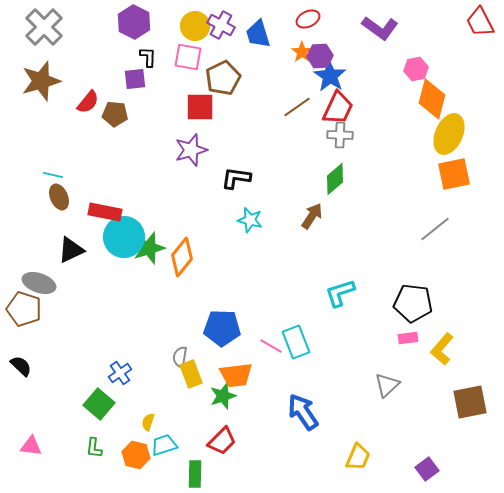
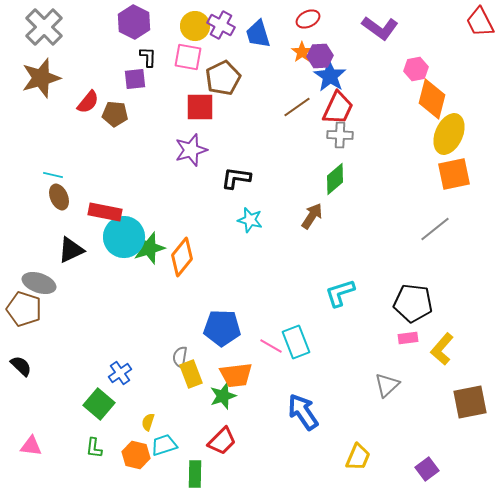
brown star at (41, 81): moved 3 px up
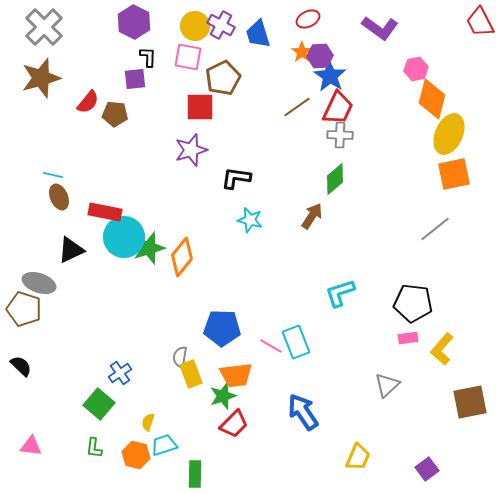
red trapezoid at (222, 441): moved 12 px right, 17 px up
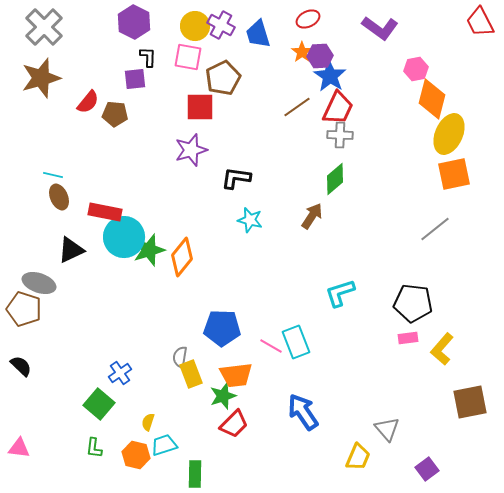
green star at (149, 248): moved 2 px down
gray triangle at (387, 385): moved 44 px down; rotated 28 degrees counterclockwise
pink triangle at (31, 446): moved 12 px left, 2 px down
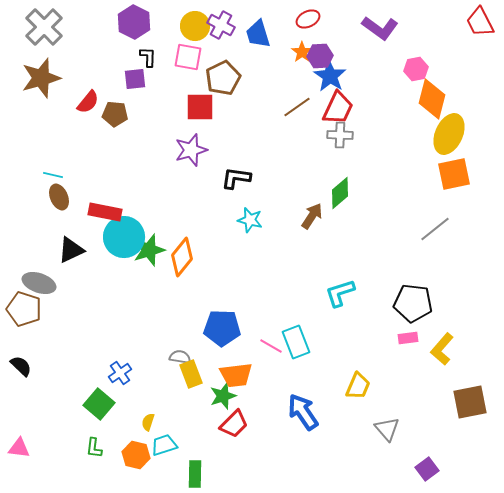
green diamond at (335, 179): moved 5 px right, 14 px down
gray semicircle at (180, 357): rotated 90 degrees clockwise
yellow trapezoid at (358, 457): moved 71 px up
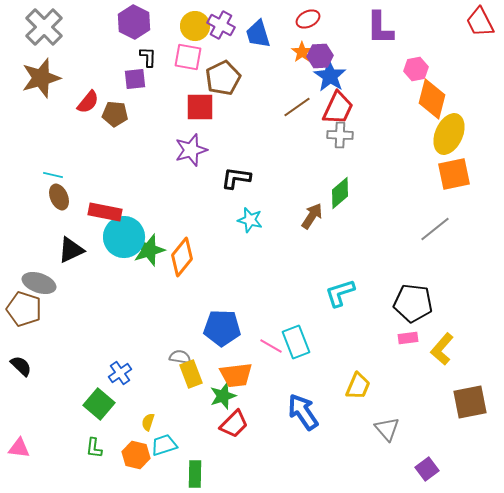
purple L-shape at (380, 28): rotated 54 degrees clockwise
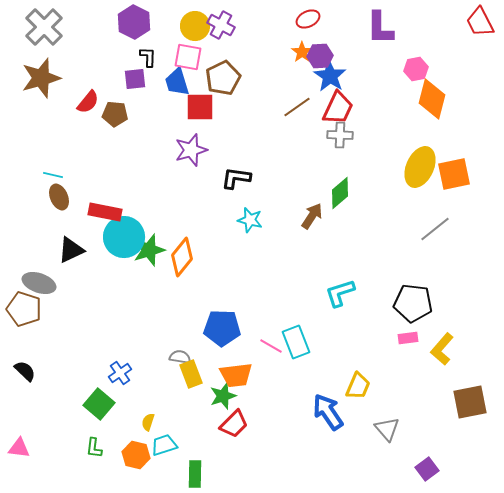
blue trapezoid at (258, 34): moved 81 px left, 48 px down
yellow ellipse at (449, 134): moved 29 px left, 33 px down
black semicircle at (21, 366): moved 4 px right, 5 px down
blue arrow at (303, 412): moved 25 px right
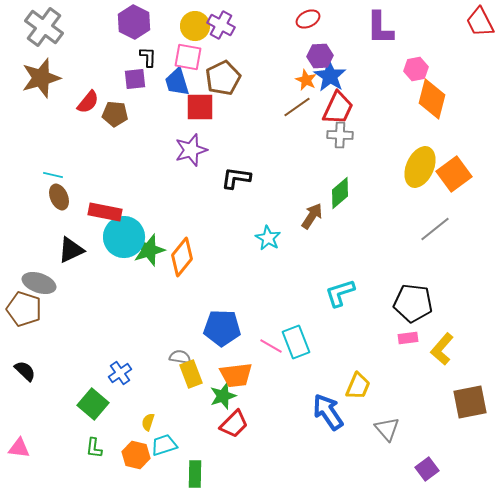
gray cross at (44, 27): rotated 9 degrees counterclockwise
orange star at (302, 52): moved 4 px right, 28 px down; rotated 10 degrees counterclockwise
orange square at (454, 174): rotated 24 degrees counterclockwise
cyan star at (250, 220): moved 18 px right, 18 px down; rotated 15 degrees clockwise
green square at (99, 404): moved 6 px left
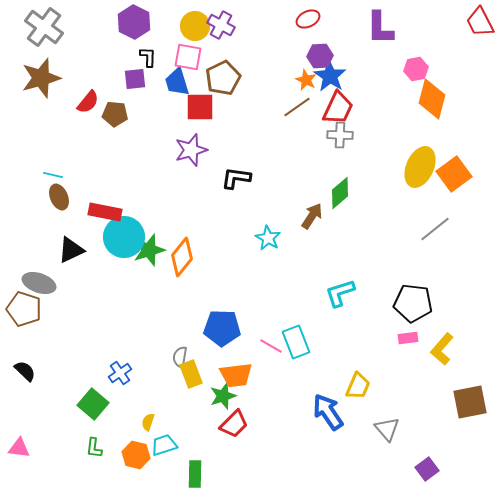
gray semicircle at (180, 357): rotated 90 degrees counterclockwise
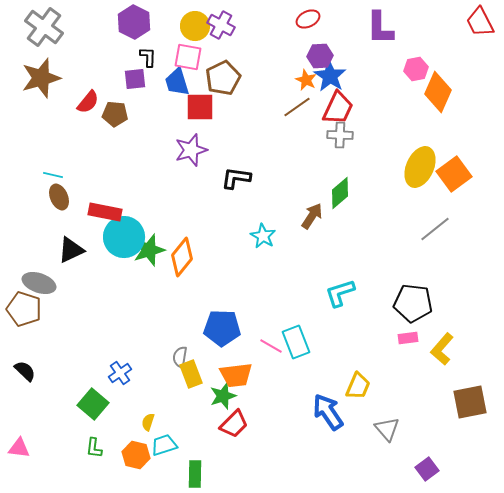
orange diamond at (432, 99): moved 6 px right, 7 px up; rotated 9 degrees clockwise
cyan star at (268, 238): moved 5 px left, 2 px up
